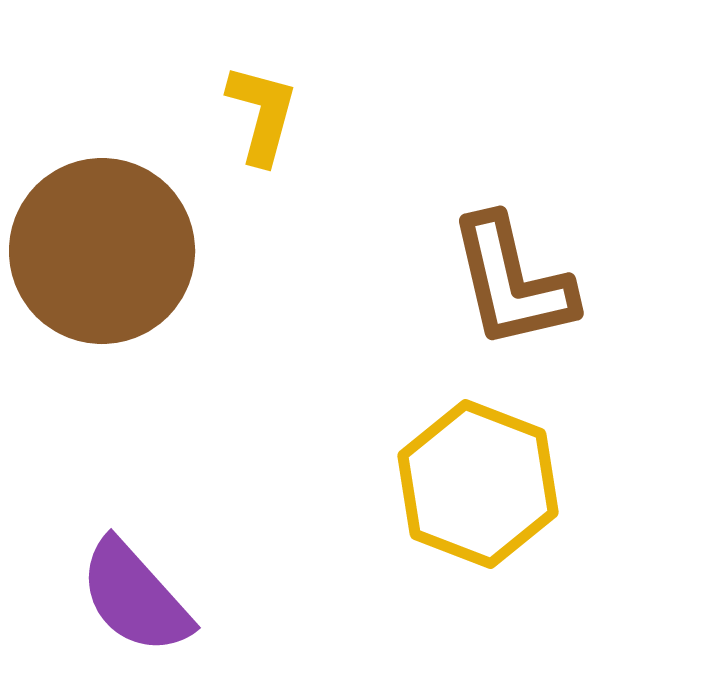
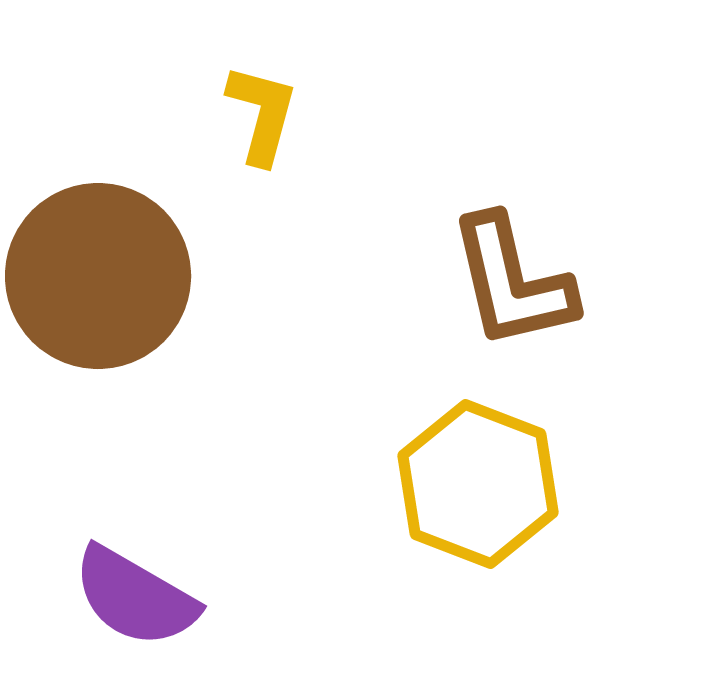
brown circle: moved 4 px left, 25 px down
purple semicircle: rotated 18 degrees counterclockwise
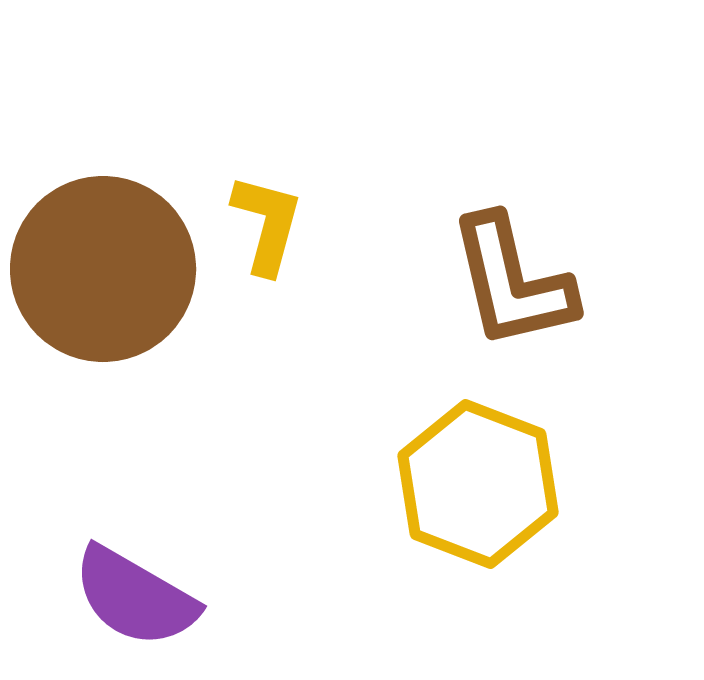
yellow L-shape: moved 5 px right, 110 px down
brown circle: moved 5 px right, 7 px up
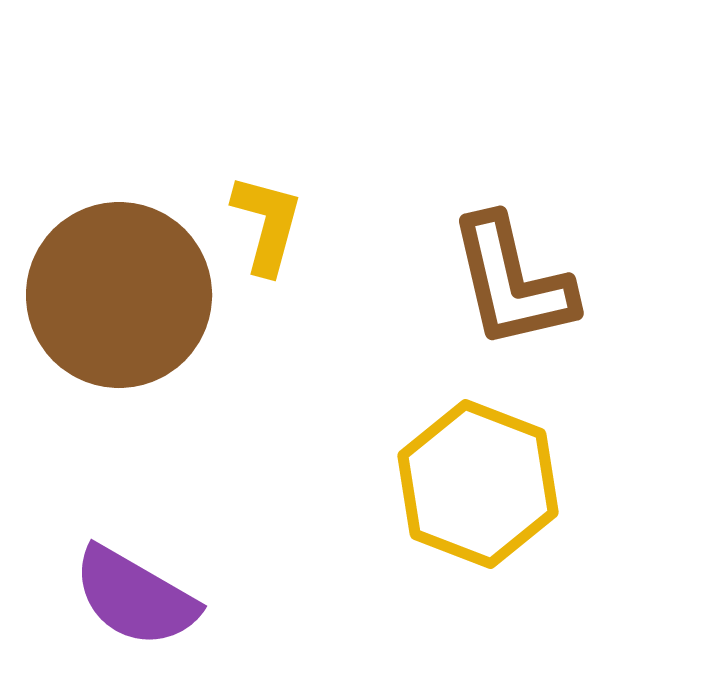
brown circle: moved 16 px right, 26 px down
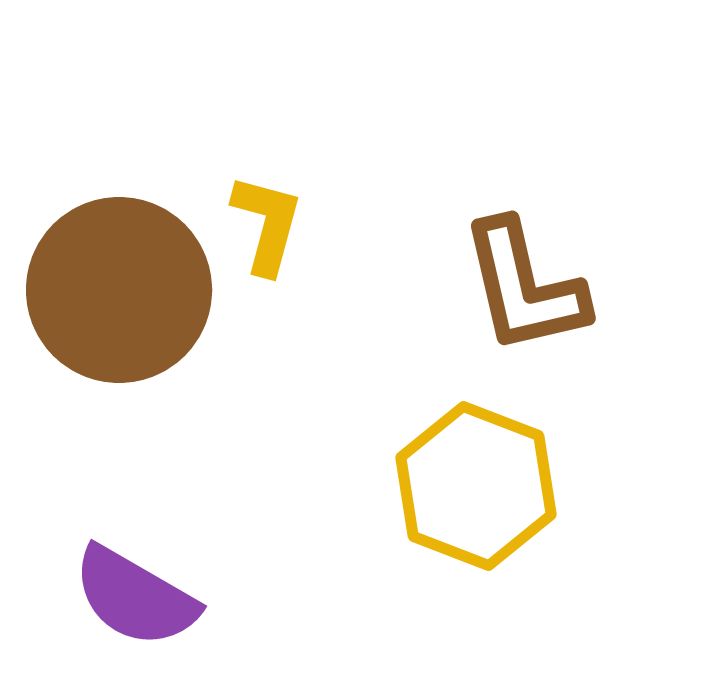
brown L-shape: moved 12 px right, 5 px down
brown circle: moved 5 px up
yellow hexagon: moved 2 px left, 2 px down
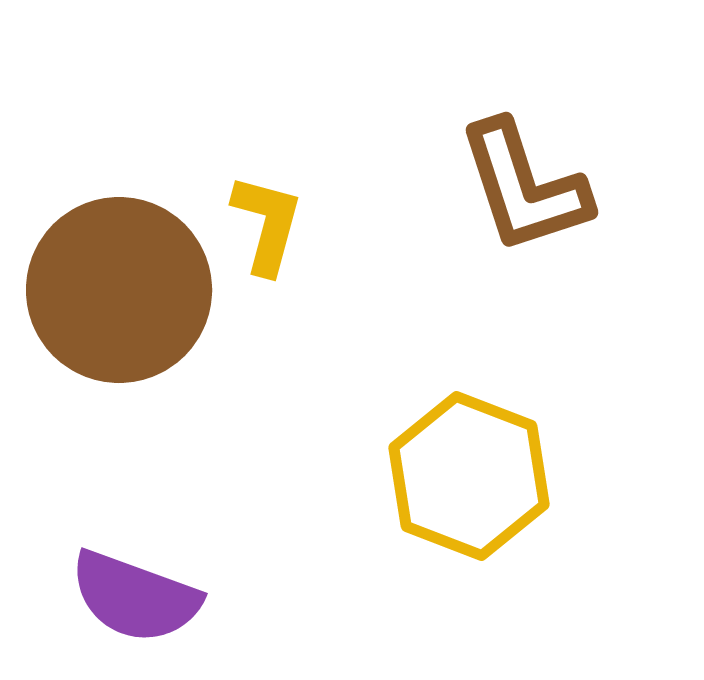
brown L-shape: moved 100 px up; rotated 5 degrees counterclockwise
yellow hexagon: moved 7 px left, 10 px up
purple semicircle: rotated 10 degrees counterclockwise
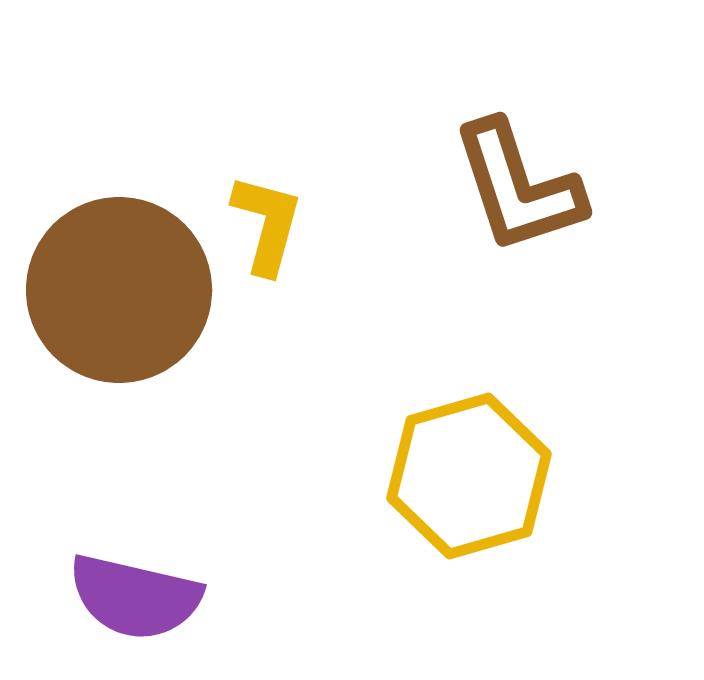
brown L-shape: moved 6 px left
yellow hexagon: rotated 23 degrees clockwise
purple semicircle: rotated 7 degrees counterclockwise
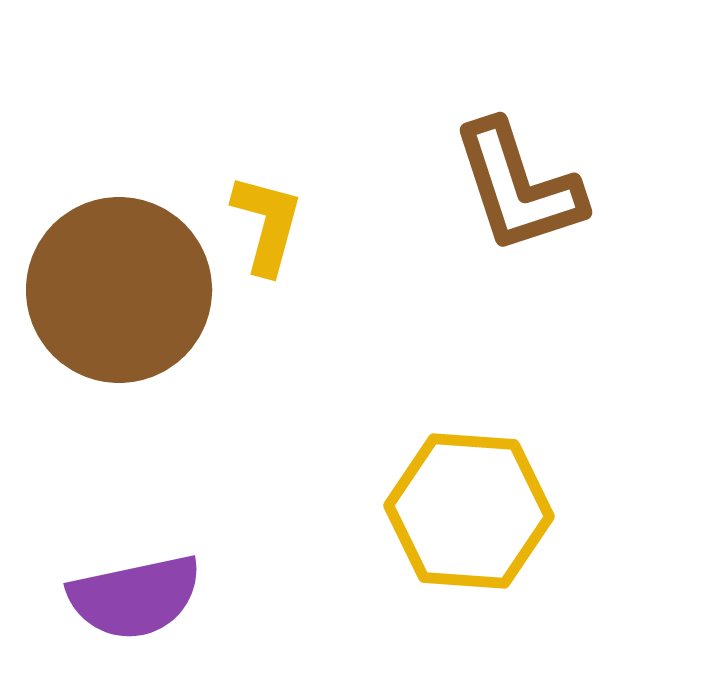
yellow hexagon: moved 35 px down; rotated 20 degrees clockwise
purple semicircle: rotated 25 degrees counterclockwise
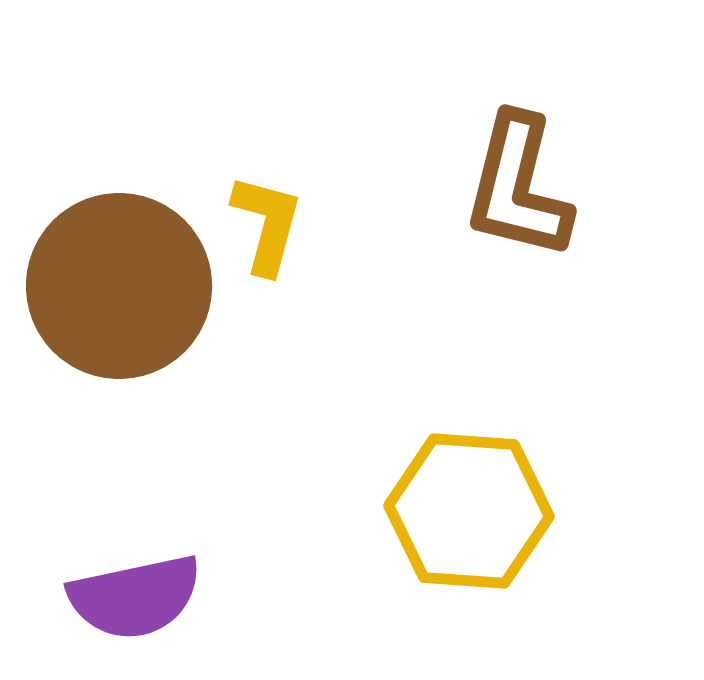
brown L-shape: rotated 32 degrees clockwise
brown circle: moved 4 px up
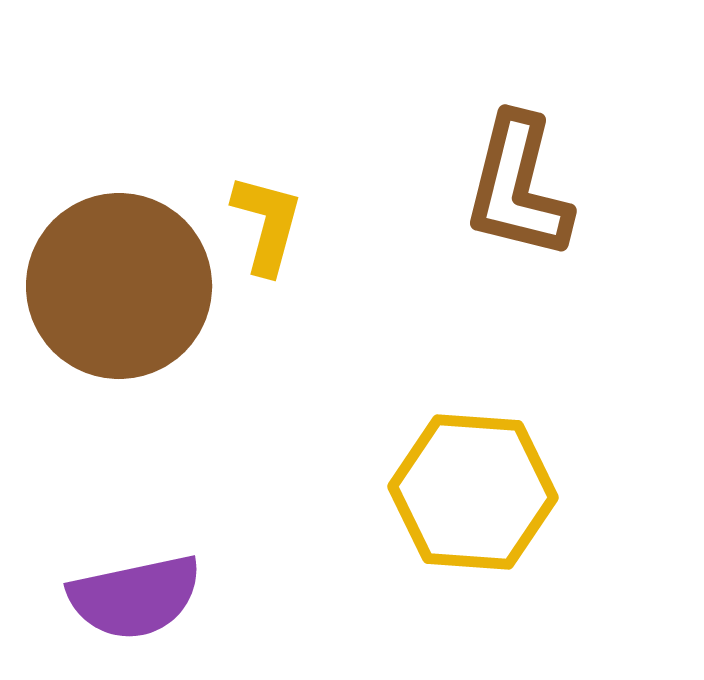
yellow hexagon: moved 4 px right, 19 px up
